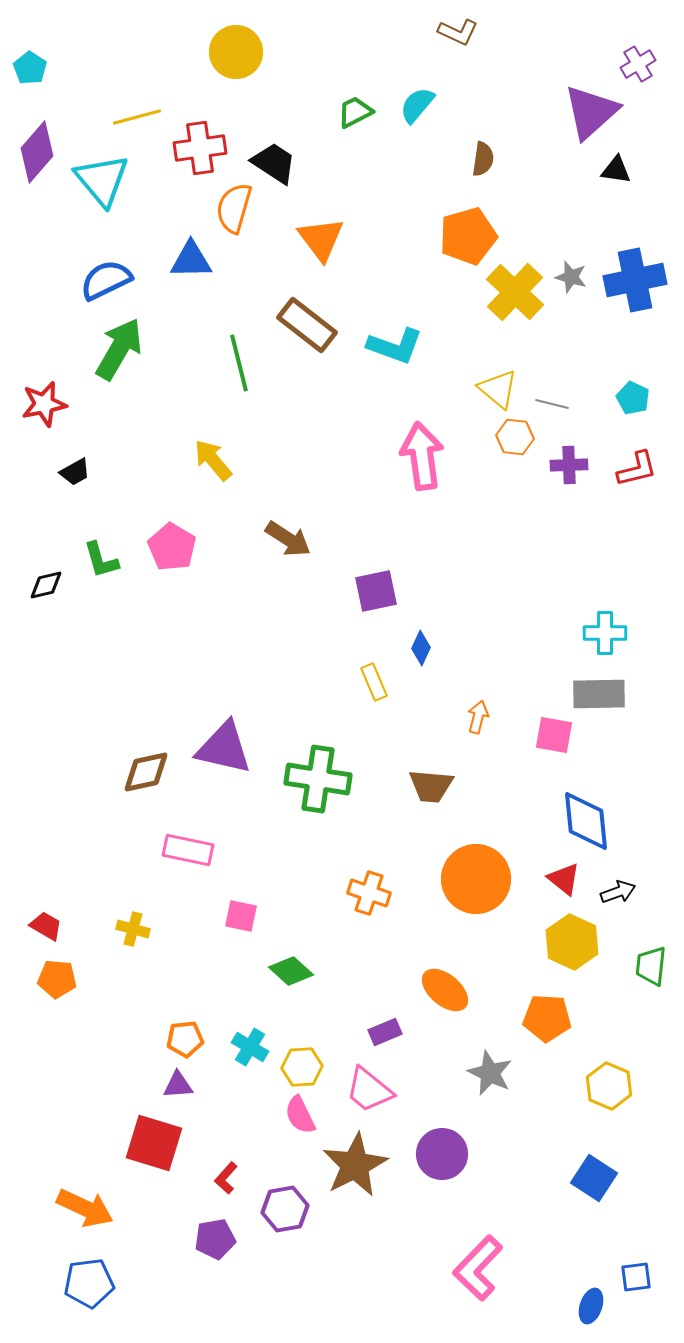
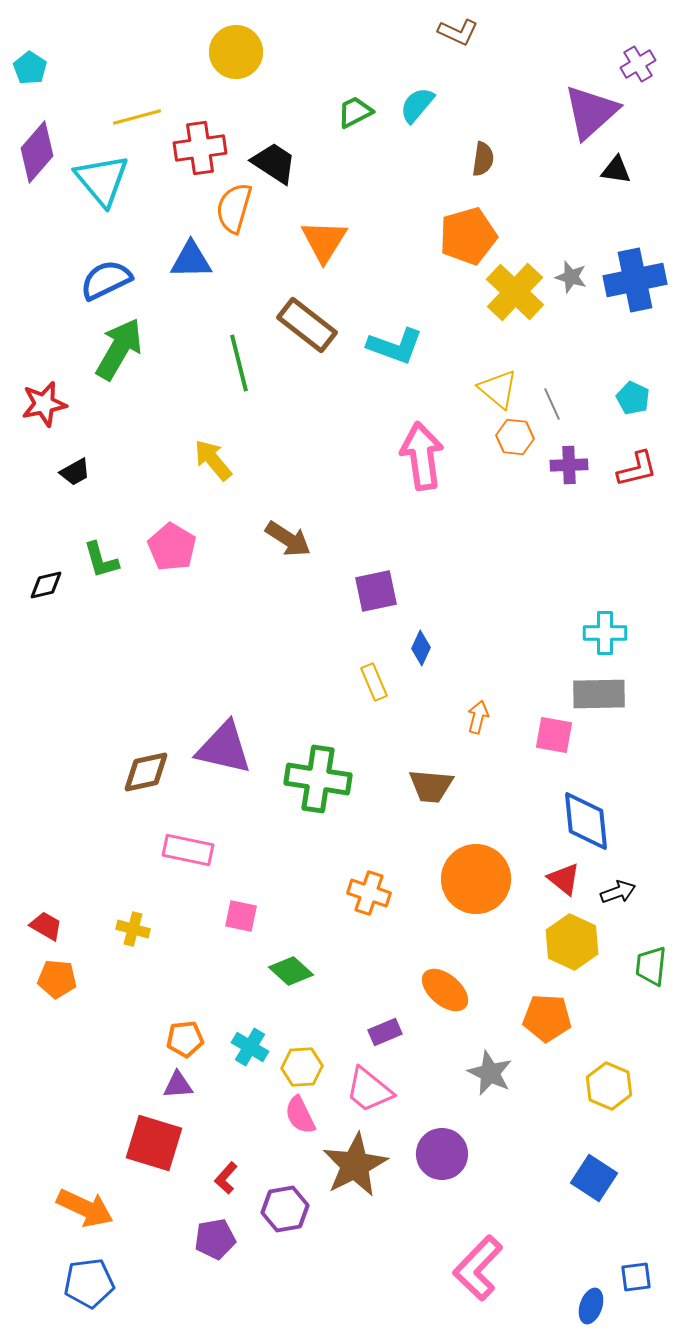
orange triangle at (321, 239): moved 3 px right, 2 px down; rotated 9 degrees clockwise
gray line at (552, 404): rotated 52 degrees clockwise
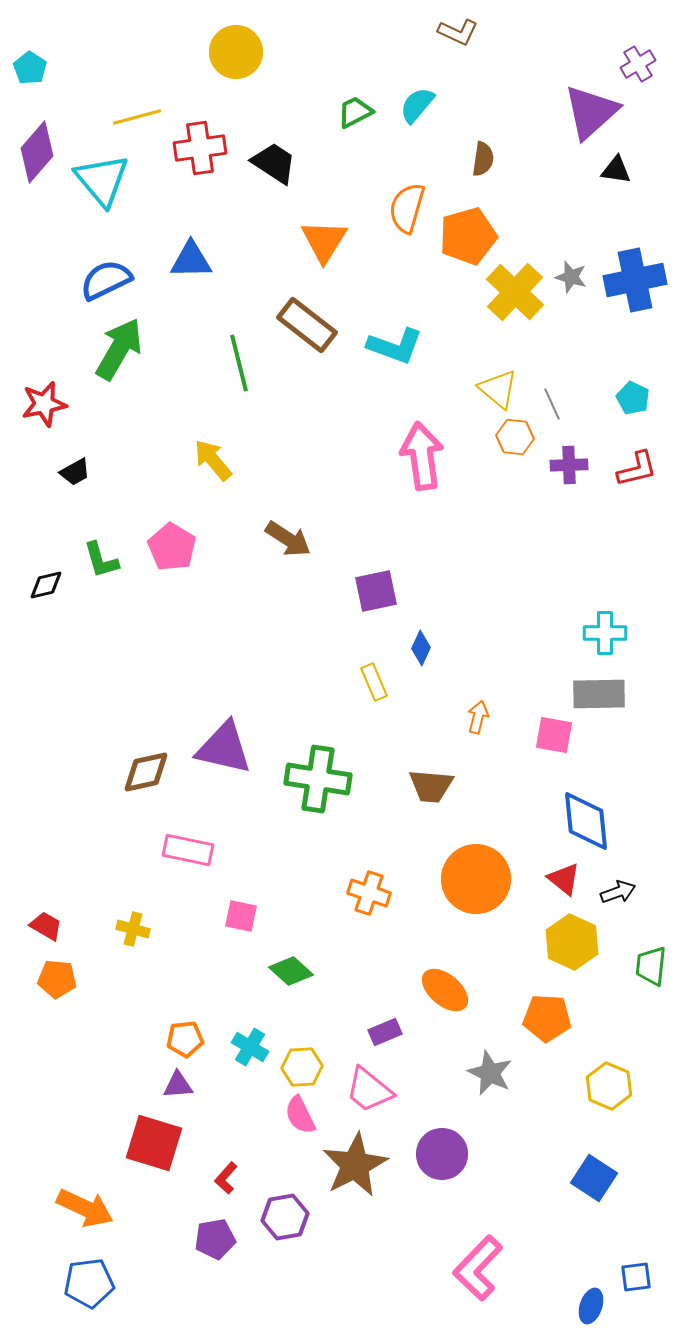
orange semicircle at (234, 208): moved 173 px right
purple hexagon at (285, 1209): moved 8 px down
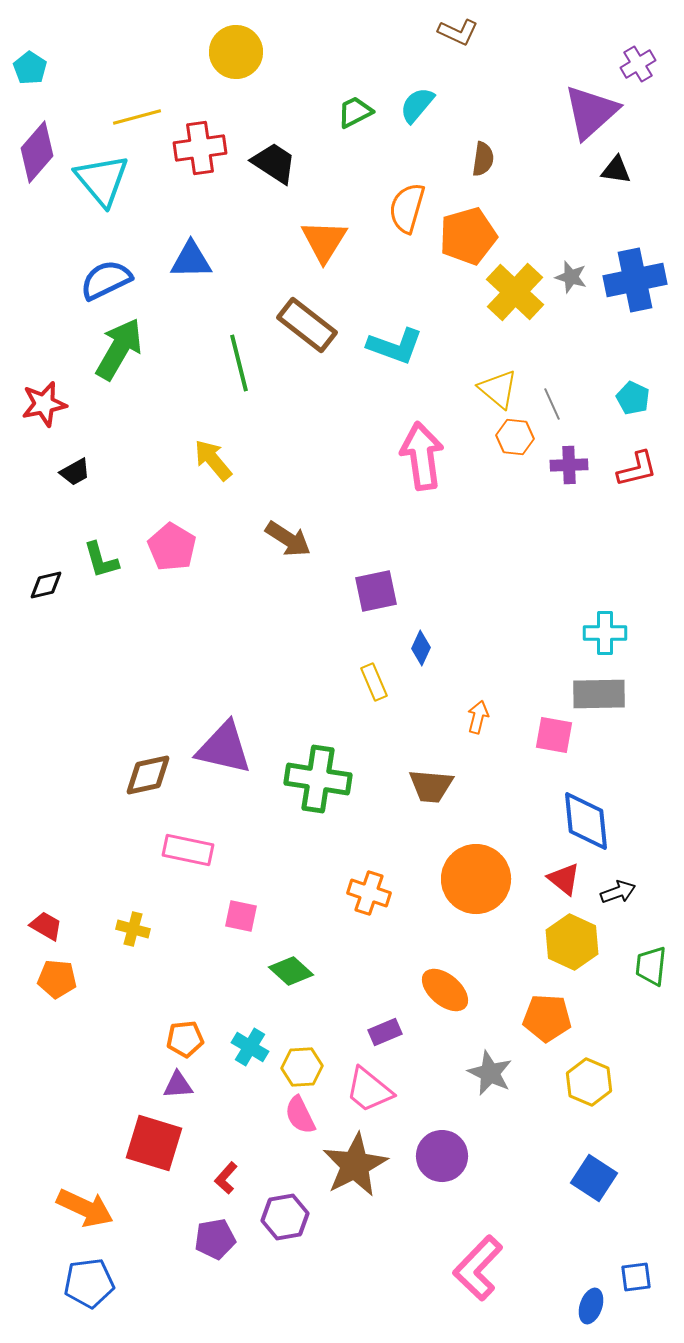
brown diamond at (146, 772): moved 2 px right, 3 px down
yellow hexagon at (609, 1086): moved 20 px left, 4 px up
purple circle at (442, 1154): moved 2 px down
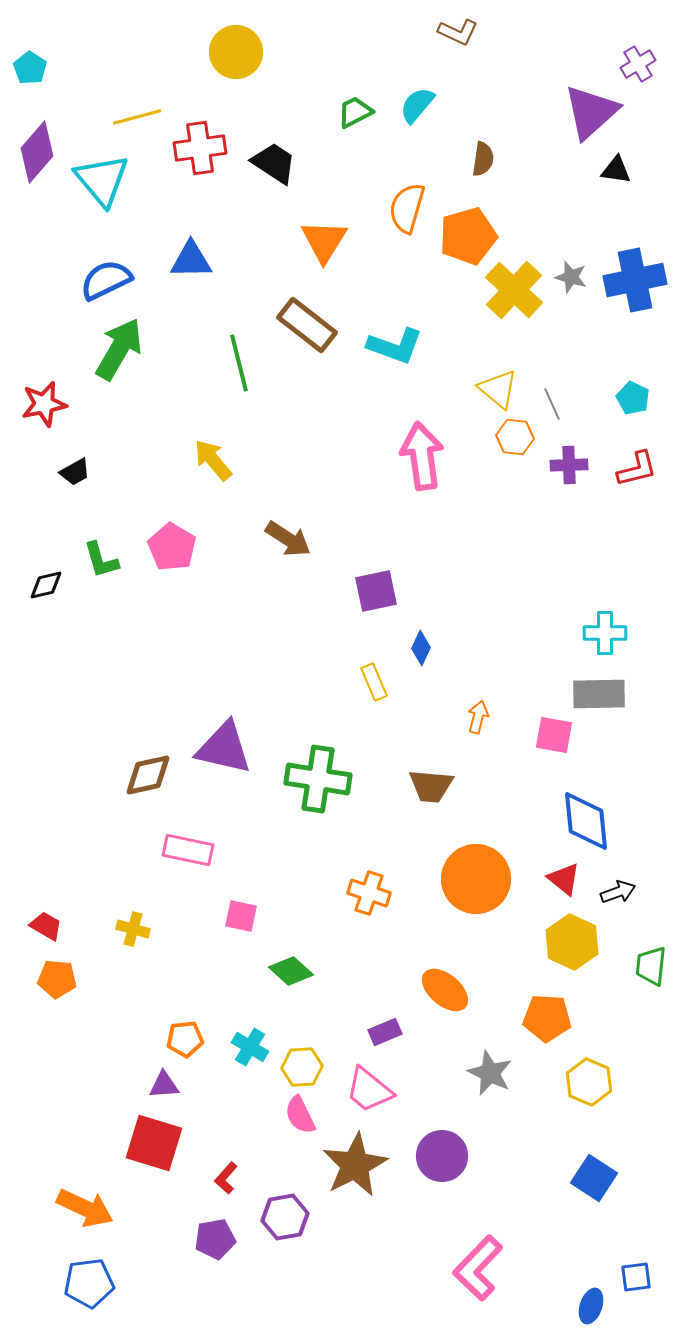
yellow cross at (515, 292): moved 1 px left, 2 px up
purple triangle at (178, 1085): moved 14 px left
